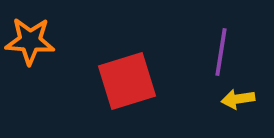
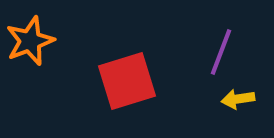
orange star: rotated 24 degrees counterclockwise
purple line: rotated 12 degrees clockwise
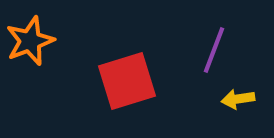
purple line: moved 7 px left, 2 px up
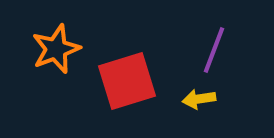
orange star: moved 26 px right, 8 px down
yellow arrow: moved 39 px left
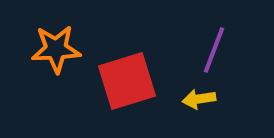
orange star: rotated 18 degrees clockwise
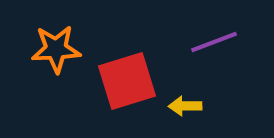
purple line: moved 8 px up; rotated 48 degrees clockwise
yellow arrow: moved 14 px left, 7 px down; rotated 8 degrees clockwise
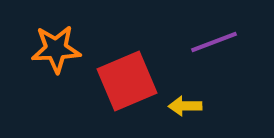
red square: rotated 6 degrees counterclockwise
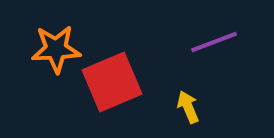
red square: moved 15 px left, 1 px down
yellow arrow: moved 3 px right, 1 px down; rotated 68 degrees clockwise
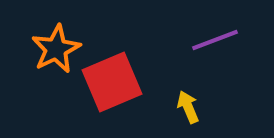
purple line: moved 1 px right, 2 px up
orange star: rotated 24 degrees counterclockwise
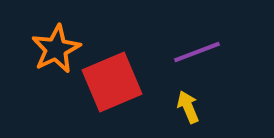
purple line: moved 18 px left, 12 px down
